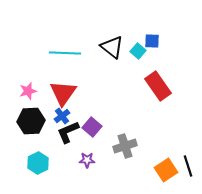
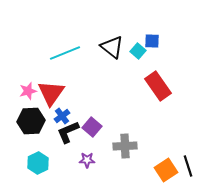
cyan line: rotated 24 degrees counterclockwise
red triangle: moved 12 px left
gray cross: rotated 15 degrees clockwise
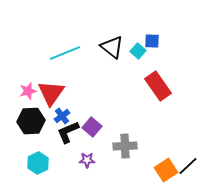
black line: rotated 65 degrees clockwise
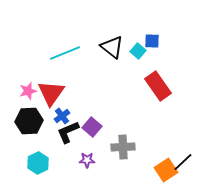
black hexagon: moved 2 px left
gray cross: moved 2 px left, 1 px down
black line: moved 5 px left, 4 px up
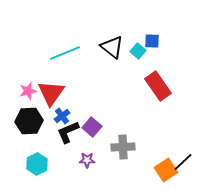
cyan hexagon: moved 1 px left, 1 px down
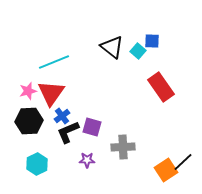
cyan line: moved 11 px left, 9 px down
red rectangle: moved 3 px right, 1 px down
purple square: rotated 24 degrees counterclockwise
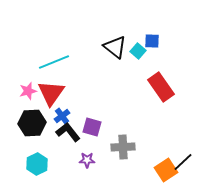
black triangle: moved 3 px right
black hexagon: moved 3 px right, 2 px down
black L-shape: rotated 75 degrees clockwise
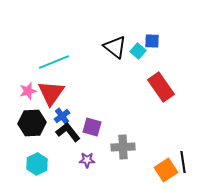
black line: rotated 55 degrees counterclockwise
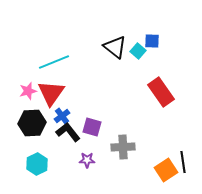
red rectangle: moved 5 px down
